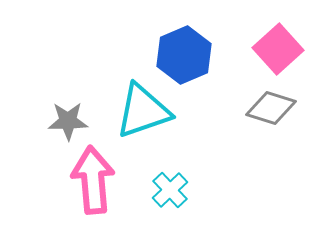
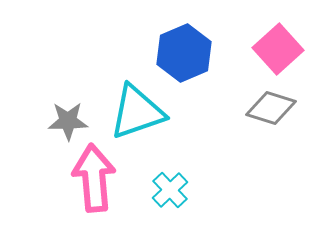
blue hexagon: moved 2 px up
cyan triangle: moved 6 px left, 1 px down
pink arrow: moved 1 px right, 2 px up
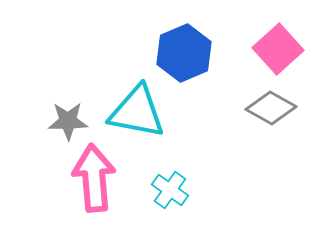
gray diamond: rotated 12 degrees clockwise
cyan triangle: rotated 30 degrees clockwise
cyan cross: rotated 12 degrees counterclockwise
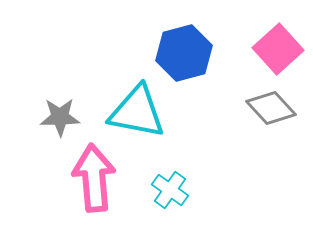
blue hexagon: rotated 8 degrees clockwise
gray diamond: rotated 18 degrees clockwise
gray star: moved 8 px left, 4 px up
